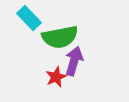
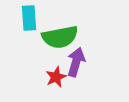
cyan rectangle: rotated 40 degrees clockwise
purple arrow: moved 2 px right, 1 px down
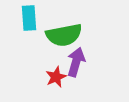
green semicircle: moved 4 px right, 2 px up
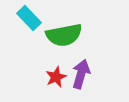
cyan rectangle: rotated 40 degrees counterclockwise
purple arrow: moved 5 px right, 12 px down
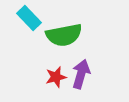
red star: rotated 10 degrees clockwise
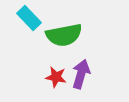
red star: rotated 25 degrees clockwise
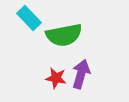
red star: moved 1 px down
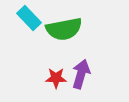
green semicircle: moved 6 px up
red star: rotated 10 degrees counterclockwise
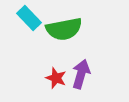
red star: rotated 20 degrees clockwise
